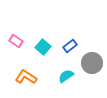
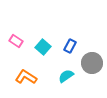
blue rectangle: rotated 24 degrees counterclockwise
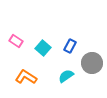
cyan square: moved 1 px down
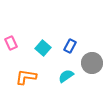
pink rectangle: moved 5 px left, 2 px down; rotated 32 degrees clockwise
orange L-shape: rotated 25 degrees counterclockwise
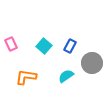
pink rectangle: moved 1 px down
cyan square: moved 1 px right, 2 px up
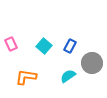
cyan semicircle: moved 2 px right
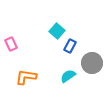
cyan square: moved 13 px right, 15 px up
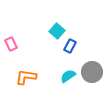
gray circle: moved 9 px down
